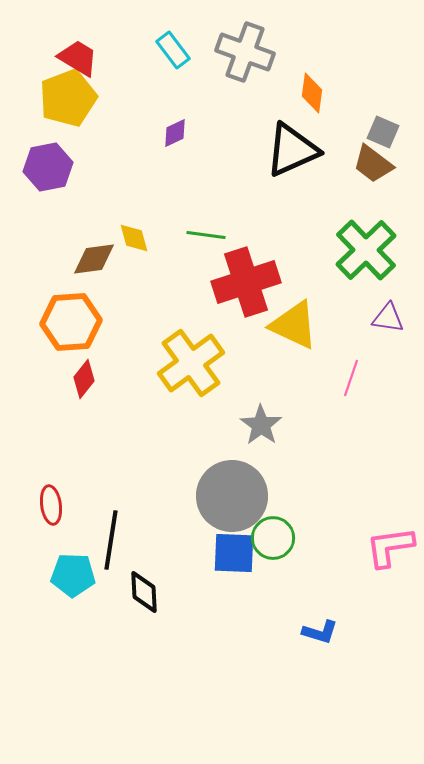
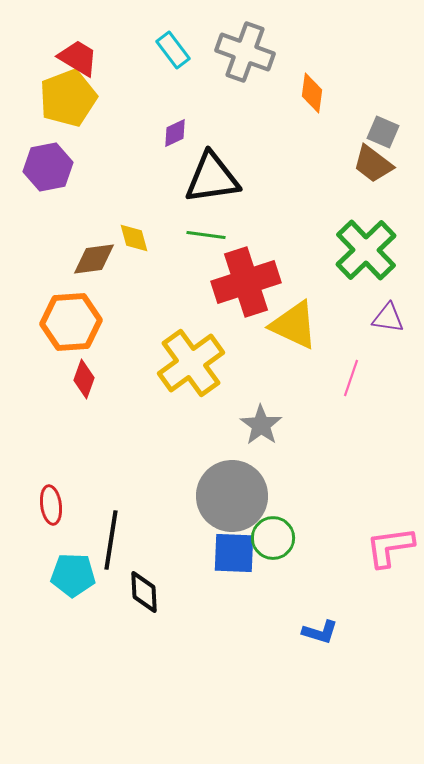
black triangle: moved 80 px left, 28 px down; rotated 16 degrees clockwise
red diamond: rotated 18 degrees counterclockwise
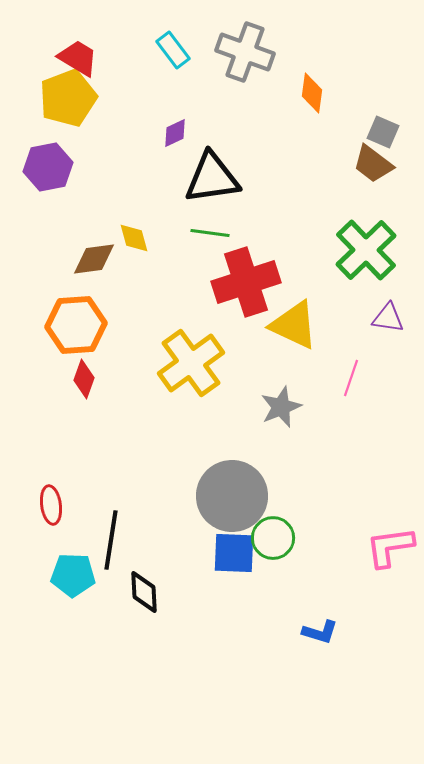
green line: moved 4 px right, 2 px up
orange hexagon: moved 5 px right, 3 px down
gray star: moved 20 px right, 18 px up; rotated 15 degrees clockwise
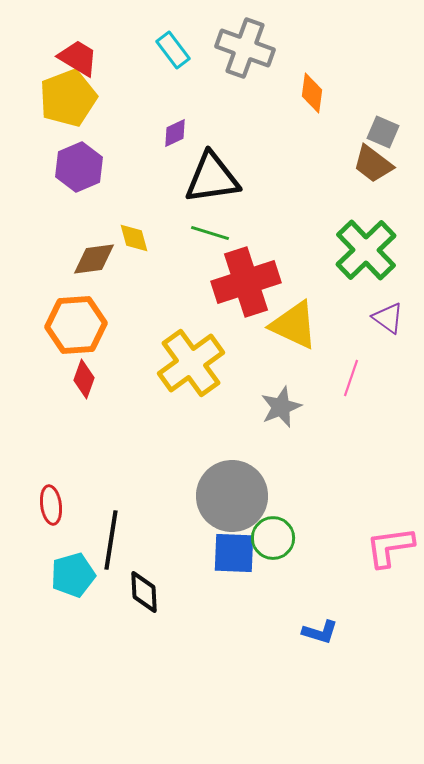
gray cross: moved 4 px up
purple hexagon: moved 31 px right; rotated 12 degrees counterclockwise
green line: rotated 9 degrees clockwise
purple triangle: rotated 28 degrees clockwise
cyan pentagon: rotated 18 degrees counterclockwise
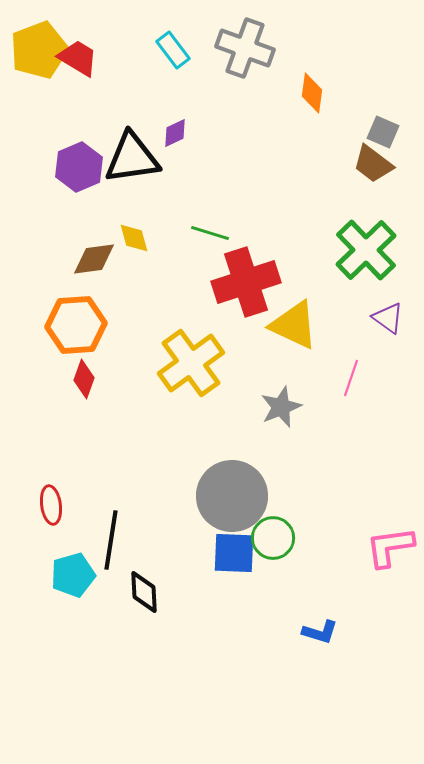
yellow pentagon: moved 29 px left, 48 px up
black triangle: moved 80 px left, 20 px up
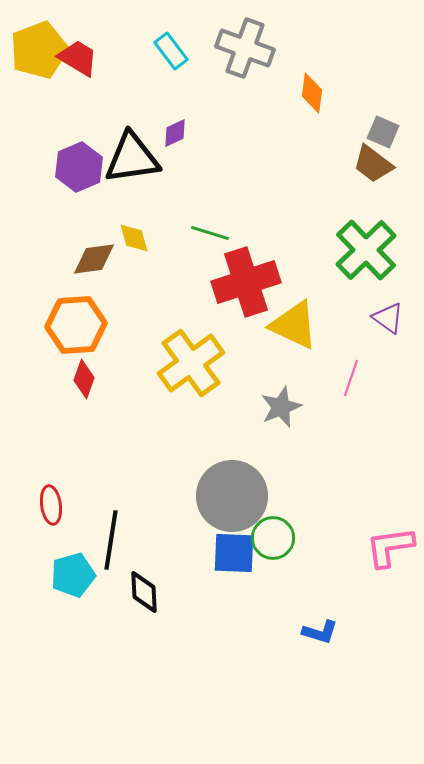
cyan rectangle: moved 2 px left, 1 px down
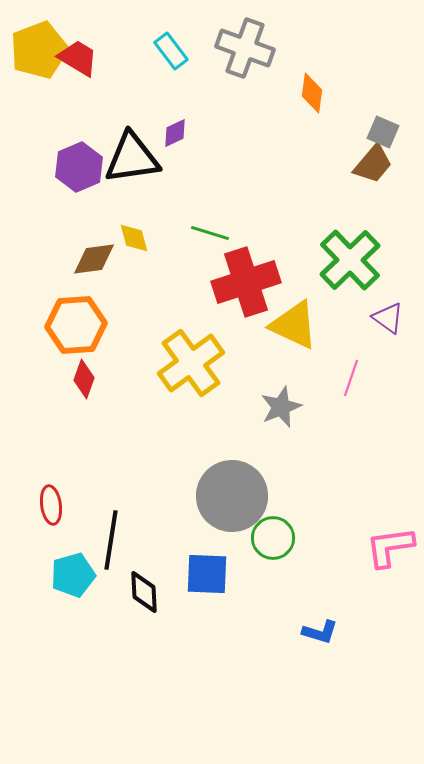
brown trapezoid: rotated 87 degrees counterclockwise
green cross: moved 16 px left, 10 px down
blue square: moved 27 px left, 21 px down
